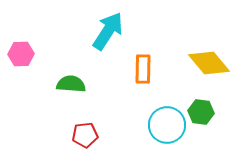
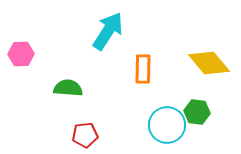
green semicircle: moved 3 px left, 4 px down
green hexagon: moved 4 px left
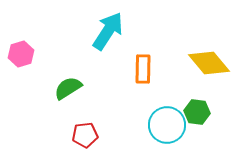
pink hexagon: rotated 15 degrees counterclockwise
green semicircle: rotated 36 degrees counterclockwise
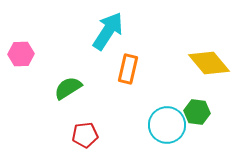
pink hexagon: rotated 15 degrees clockwise
orange rectangle: moved 15 px left; rotated 12 degrees clockwise
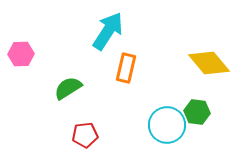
orange rectangle: moved 2 px left, 1 px up
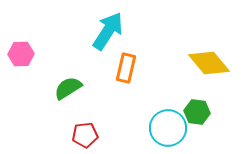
cyan circle: moved 1 px right, 3 px down
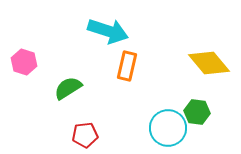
cyan arrow: rotated 75 degrees clockwise
pink hexagon: moved 3 px right, 8 px down; rotated 20 degrees clockwise
orange rectangle: moved 1 px right, 2 px up
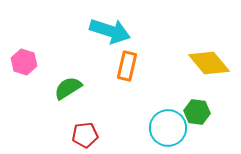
cyan arrow: moved 2 px right
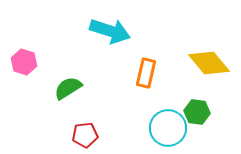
orange rectangle: moved 19 px right, 7 px down
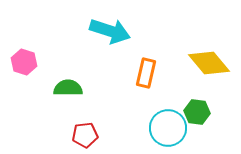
green semicircle: rotated 32 degrees clockwise
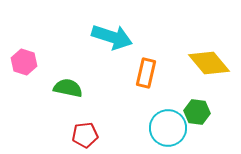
cyan arrow: moved 2 px right, 6 px down
green semicircle: rotated 12 degrees clockwise
